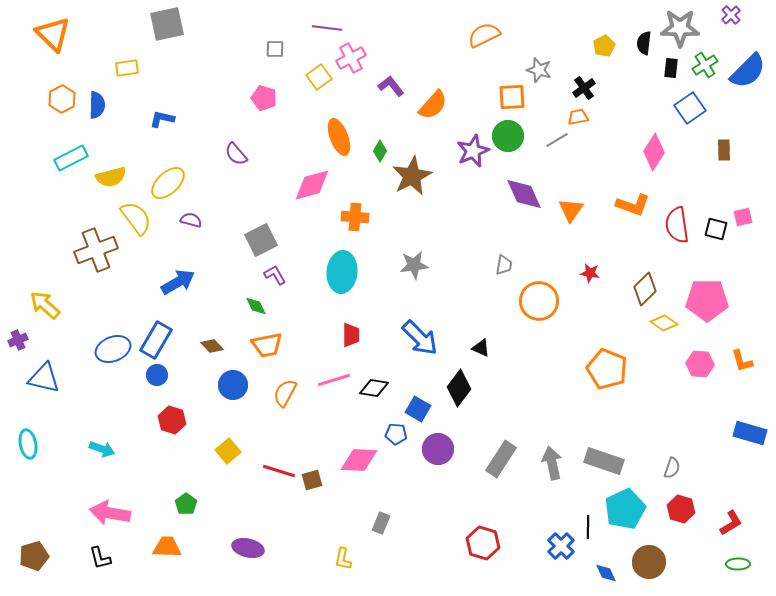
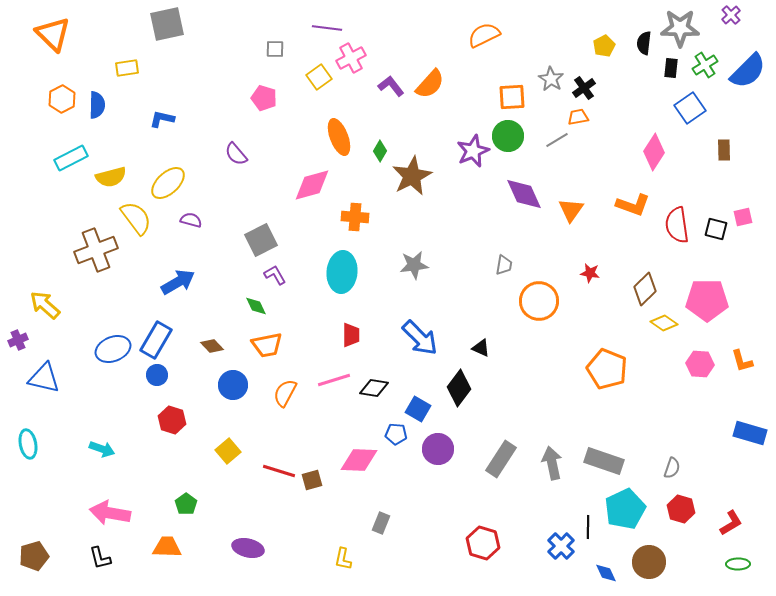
gray star at (539, 70): moved 12 px right, 9 px down; rotated 15 degrees clockwise
orange semicircle at (433, 105): moved 3 px left, 21 px up
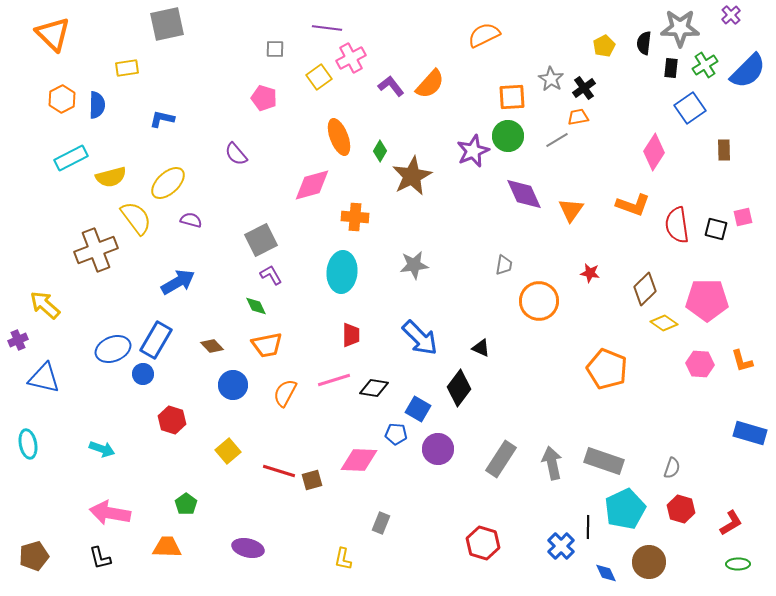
purple L-shape at (275, 275): moved 4 px left
blue circle at (157, 375): moved 14 px left, 1 px up
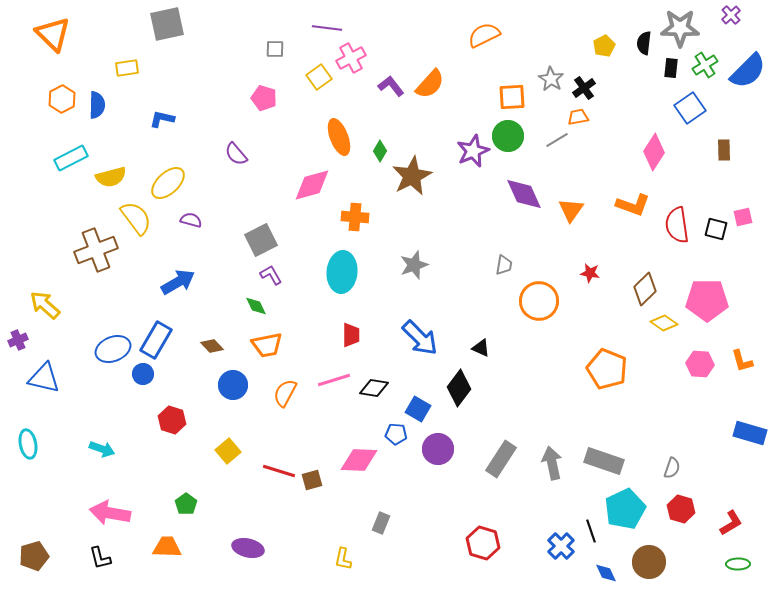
gray star at (414, 265): rotated 12 degrees counterclockwise
black line at (588, 527): moved 3 px right, 4 px down; rotated 20 degrees counterclockwise
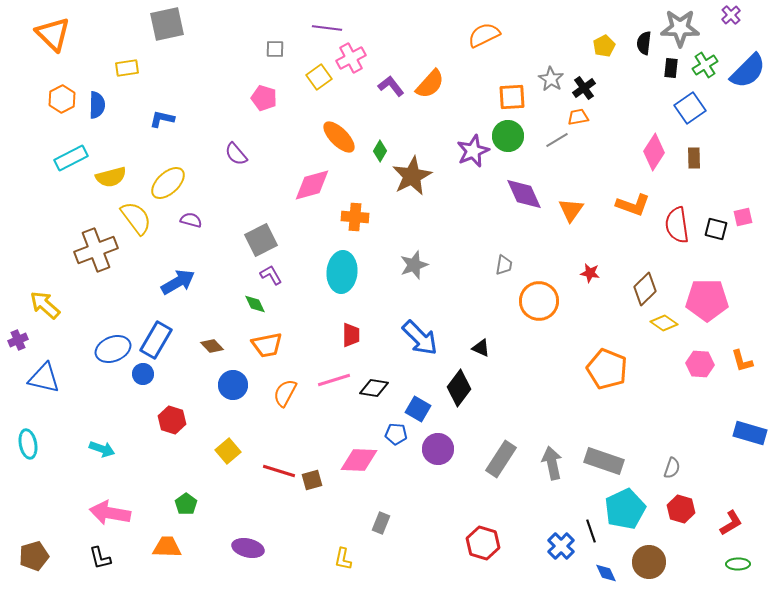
orange ellipse at (339, 137): rotated 24 degrees counterclockwise
brown rectangle at (724, 150): moved 30 px left, 8 px down
green diamond at (256, 306): moved 1 px left, 2 px up
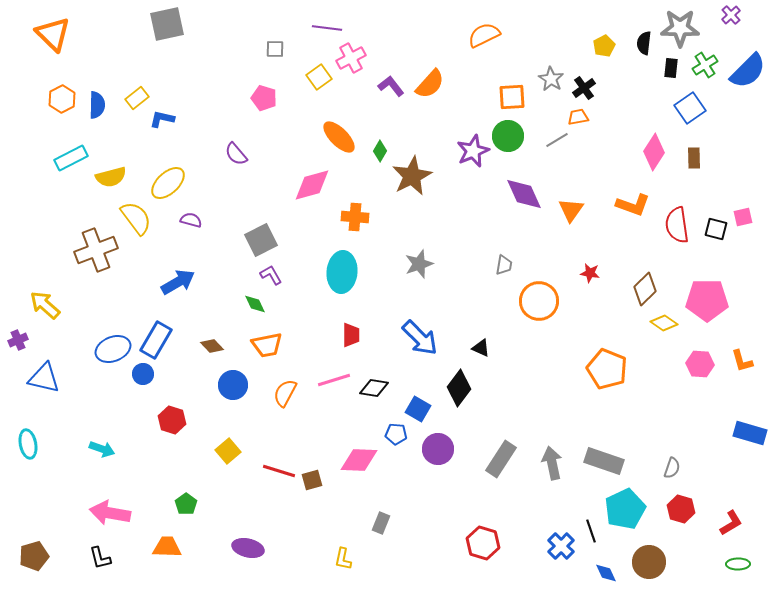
yellow rectangle at (127, 68): moved 10 px right, 30 px down; rotated 30 degrees counterclockwise
gray star at (414, 265): moved 5 px right, 1 px up
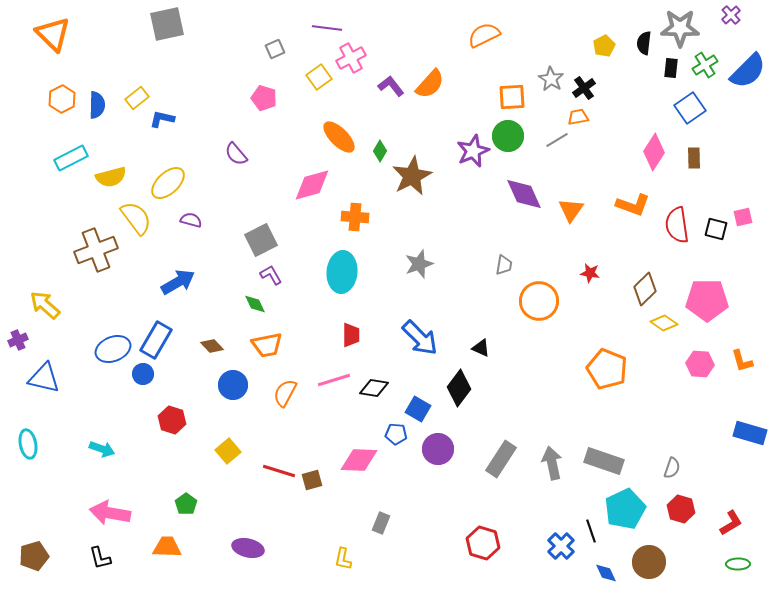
gray square at (275, 49): rotated 24 degrees counterclockwise
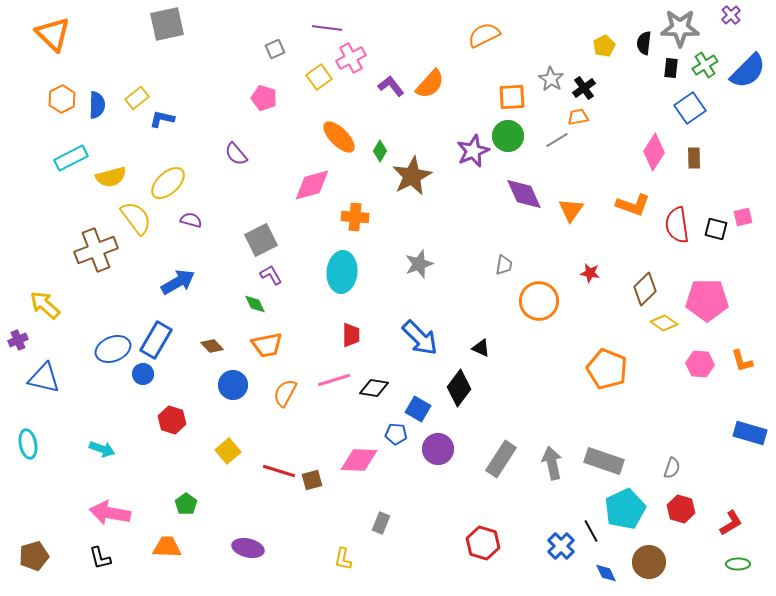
black line at (591, 531): rotated 10 degrees counterclockwise
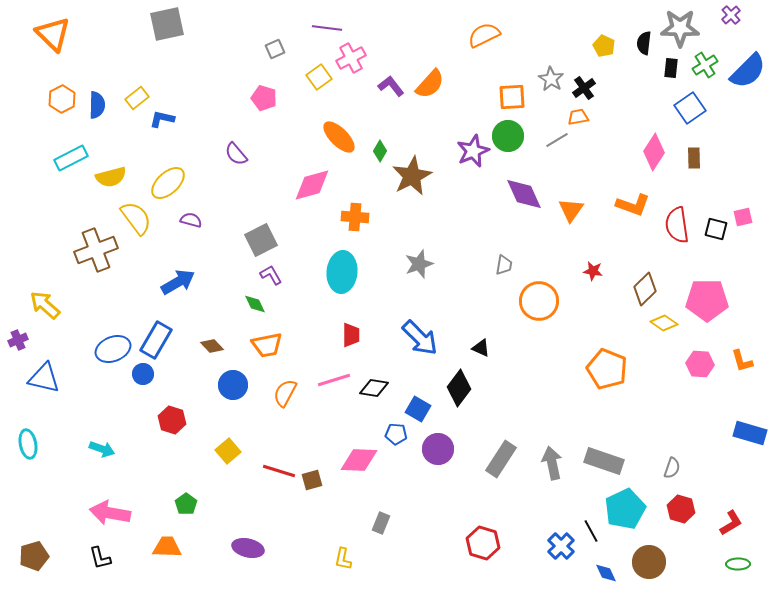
yellow pentagon at (604, 46): rotated 20 degrees counterclockwise
red star at (590, 273): moved 3 px right, 2 px up
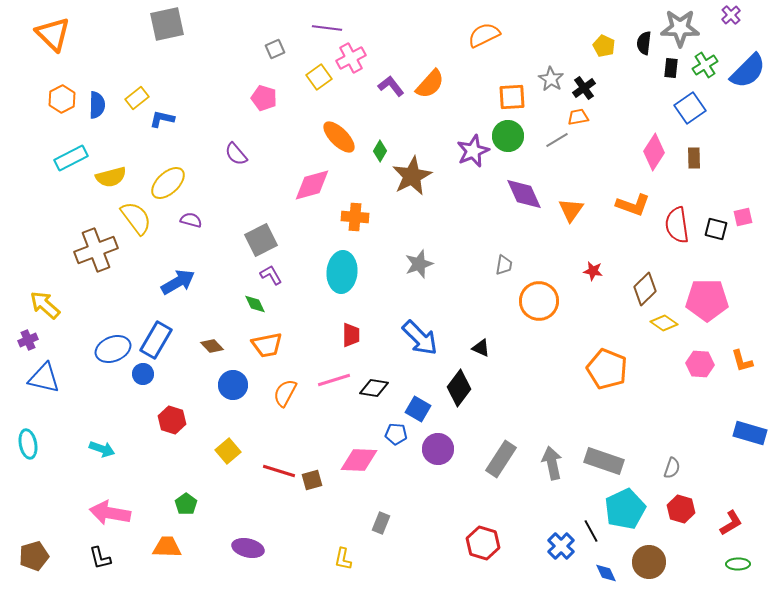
purple cross at (18, 340): moved 10 px right
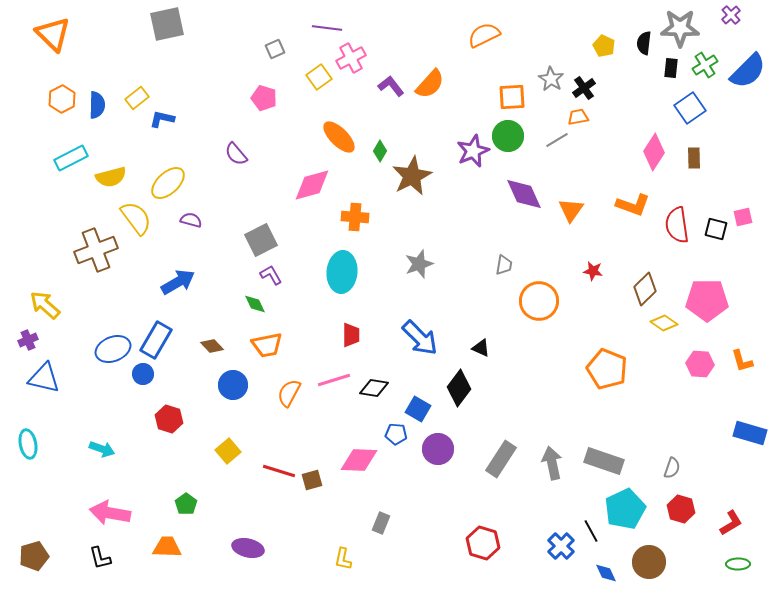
orange semicircle at (285, 393): moved 4 px right
red hexagon at (172, 420): moved 3 px left, 1 px up
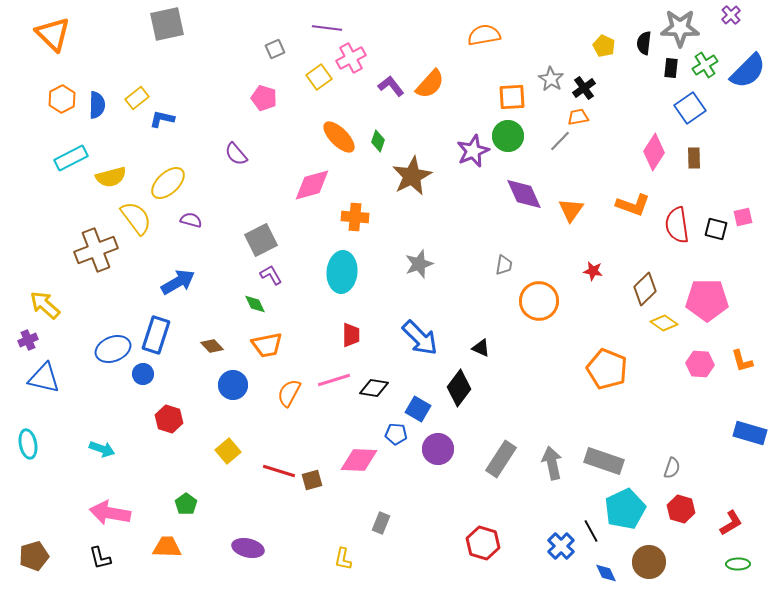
orange semicircle at (484, 35): rotated 16 degrees clockwise
gray line at (557, 140): moved 3 px right, 1 px down; rotated 15 degrees counterclockwise
green diamond at (380, 151): moved 2 px left, 10 px up; rotated 10 degrees counterclockwise
blue rectangle at (156, 340): moved 5 px up; rotated 12 degrees counterclockwise
